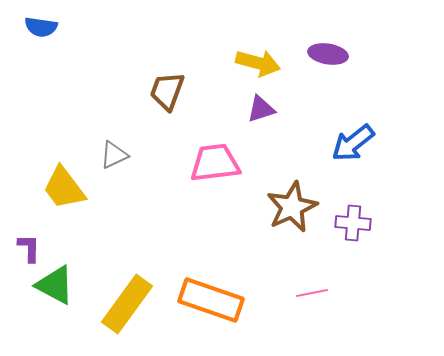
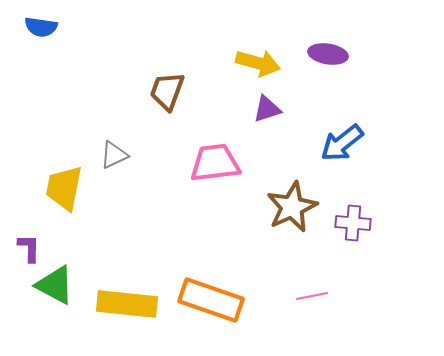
purple triangle: moved 6 px right
blue arrow: moved 11 px left
yellow trapezoid: rotated 48 degrees clockwise
pink line: moved 3 px down
yellow rectangle: rotated 60 degrees clockwise
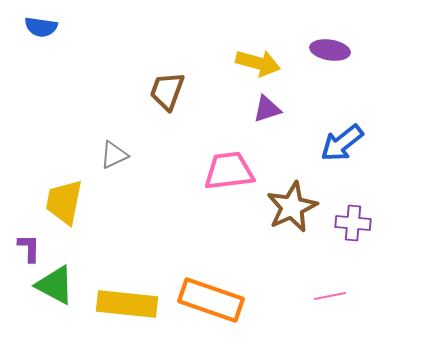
purple ellipse: moved 2 px right, 4 px up
pink trapezoid: moved 14 px right, 8 px down
yellow trapezoid: moved 14 px down
pink line: moved 18 px right
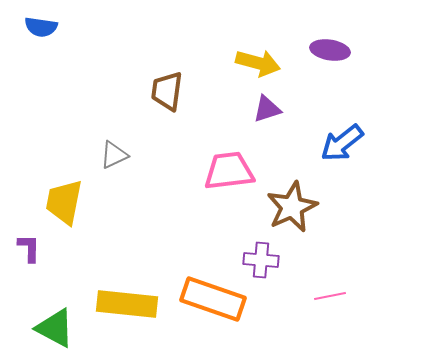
brown trapezoid: rotated 12 degrees counterclockwise
purple cross: moved 92 px left, 37 px down
green triangle: moved 43 px down
orange rectangle: moved 2 px right, 1 px up
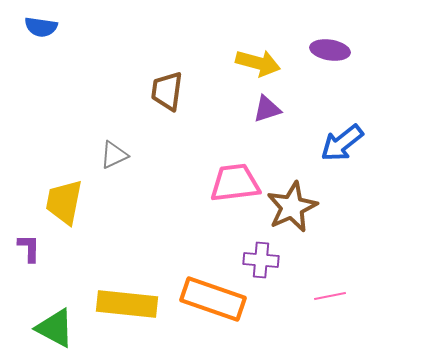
pink trapezoid: moved 6 px right, 12 px down
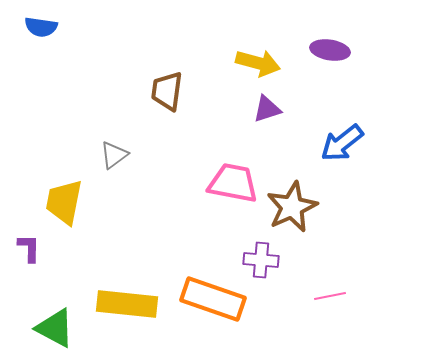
gray triangle: rotated 12 degrees counterclockwise
pink trapezoid: moved 2 px left; rotated 18 degrees clockwise
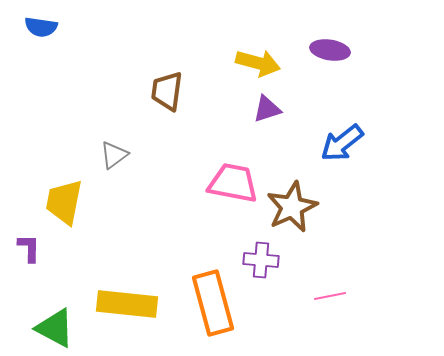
orange rectangle: moved 4 px down; rotated 56 degrees clockwise
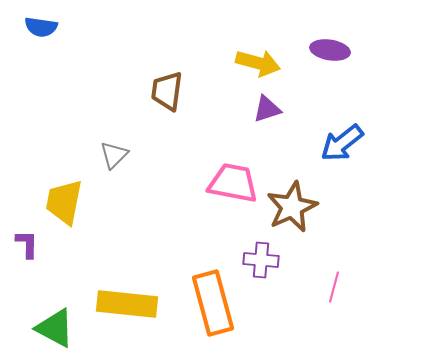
gray triangle: rotated 8 degrees counterclockwise
purple L-shape: moved 2 px left, 4 px up
pink line: moved 4 px right, 9 px up; rotated 64 degrees counterclockwise
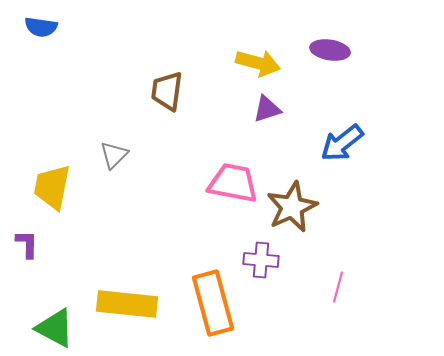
yellow trapezoid: moved 12 px left, 15 px up
pink line: moved 4 px right
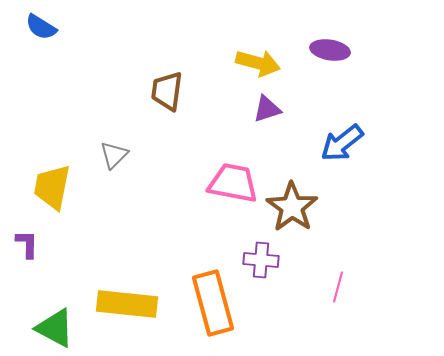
blue semicircle: rotated 24 degrees clockwise
brown star: rotated 12 degrees counterclockwise
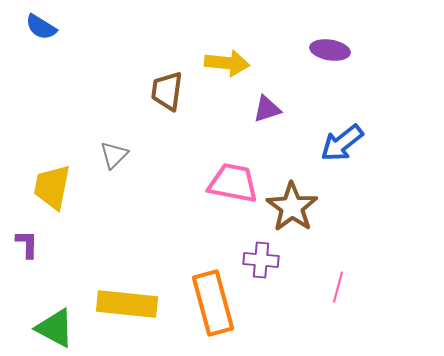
yellow arrow: moved 31 px left; rotated 9 degrees counterclockwise
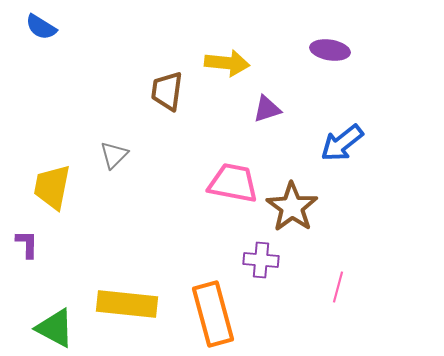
orange rectangle: moved 11 px down
